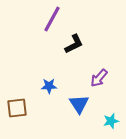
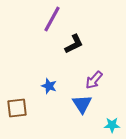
purple arrow: moved 5 px left, 2 px down
blue star: rotated 21 degrees clockwise
blue triangle: moved 3 px right
cyan star: moved 1 px right, 4 px down; rotated 14 degrees clockwise
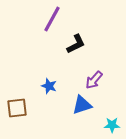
black L-shape: moved 2 px right
blue triangle: moved 1 px down; rotated 45 degrees clockwise
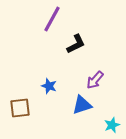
purple arrow: moved 1 px right
brown square: moved 3 px right
cyan star: rotated 21 degrees counterclockwise
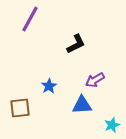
purple line: moved 22 px left
purple arrow: rotated 18 degrees clockwise
blue star: rotated 21 degrees clockwise
blue triangle: rotated 15 degrees clockwise
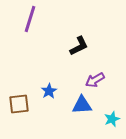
purple line: rotated 12 degrees counterclockwise
black L-shape: moved 3 px right, 2 px down
blue star: moved 5 px down
brown square: moved 1 px left, 4 px up
cyan star: moved 6 px up
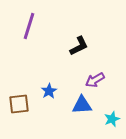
purple line: moved 1 px left, 7 px down
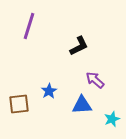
purple arrow: rotated 72 degrees clockwise
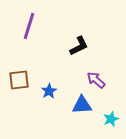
purple arrow: moved 1 px right
brown square: moved 24 px up
cyan star: moved 1 px left
